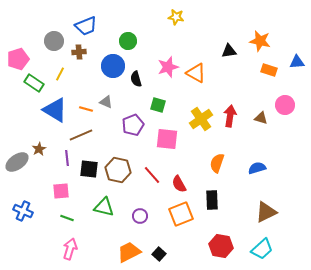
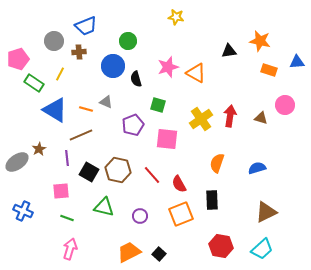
black square at (89, 169): moved 3 px down; rotated 24 degrees clockwise
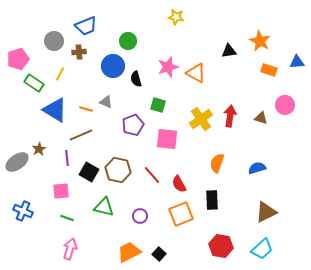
orange star at (260, 41): rotated 15 degrees clockwise
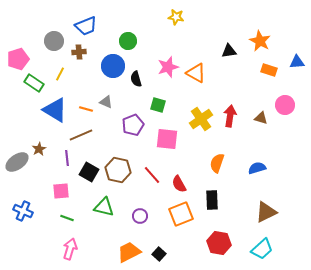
red hexagon at (221, 246): moved 2 px left, 3 px up
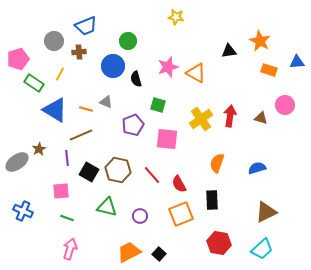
green triangle at (104, 207): moved 3 px right
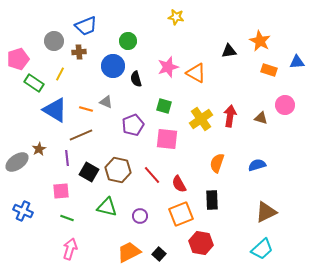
green square at (158, 105): moved 6 px right, 1 px down
blue semicircle at (257, 168): moved 3 px up
red hexagon at (219, 243): moved 18 px left
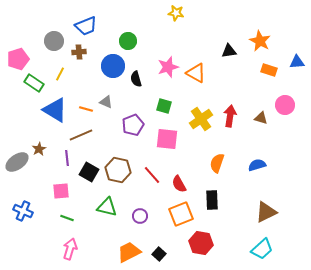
yellow star at (176, 17): moved 4 px up
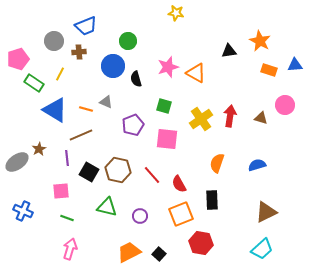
blue triangle at (297, 62): moved 2 px left, 3 px down
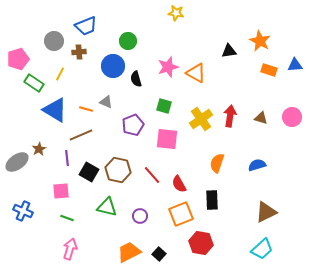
pink circle at (285, 105): moved 7 px right, 12 px down
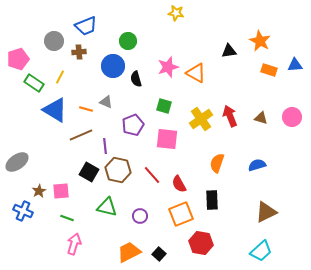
yellow line at (60, 74): moved 3 px down
red arrow at (230, 116): rotated 30 degrees counterclockwise
brown star at (39, 149): moved 42 px down
purple line at (67, 158): moved 38 px right, 12 px up
pink arrow at (70, 249): moved 4 px right, 5 px up
cyan trapezoid at (262, 249): moved 1 px left, 2 px down
